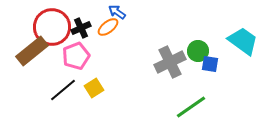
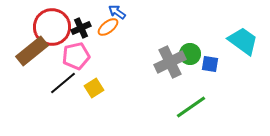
green circle: moved 8 px left, 3 px down
pink pentagon: rotated 8 degrees clockwise
black line: moved 7 px up
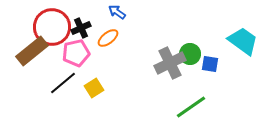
orange ellipse: moved 11 px down
pink pentagon: moved 3 px up
gray cross: moved 1 px down
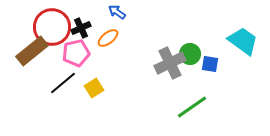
green line: moved 1 px right
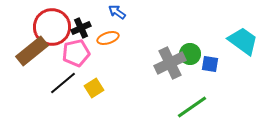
orange ellipse: rotated 20 degrees clockwise
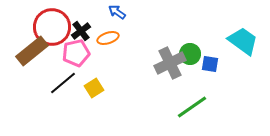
black cross: moved 3 px down; rotated 12 degrees counterclockwise
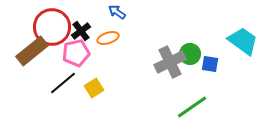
gray cross: moved 1 px up
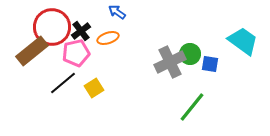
green line: rotated 16 degrees counterclockwise
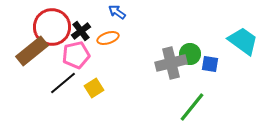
pink pentagon: moved 2 px down
gray cross: moved 1 px right, 1 px down; rotated 12 degrees clockwise
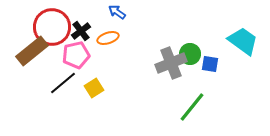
gray cross: rotated 8 degrees counterclockwise
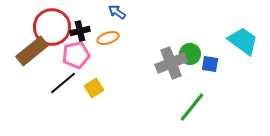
black cross: moved 1 px left; rotated 24 degrees clockwise
